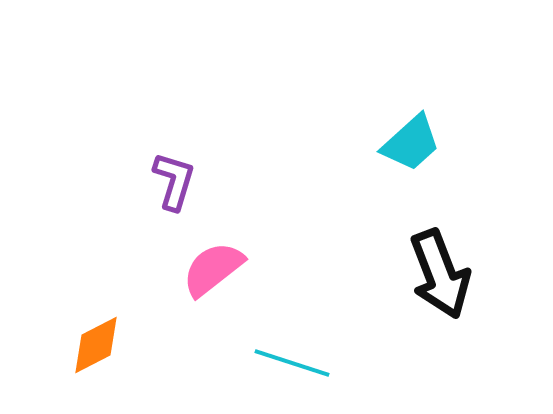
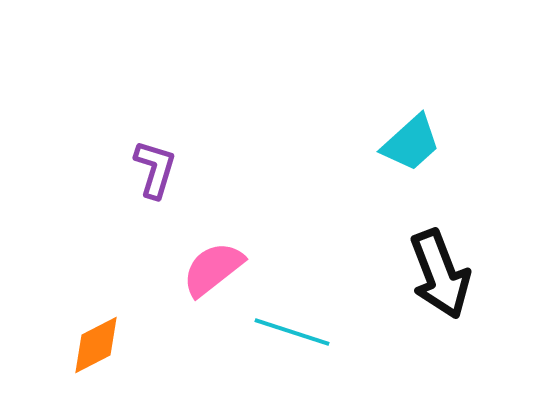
purple L-shape: moved 19 px left, 12 px up
cyan line: moved 31 px up
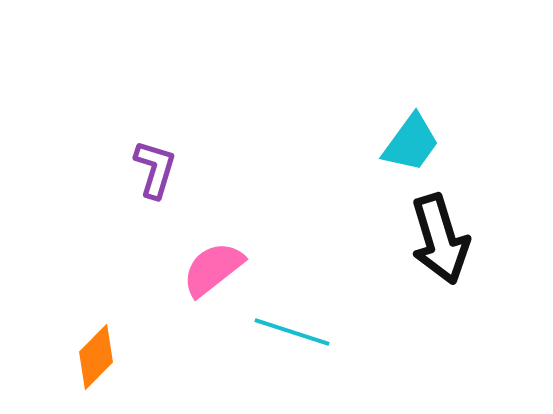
cyan trapezoid: rotated 12 degrees counterclockwise
black arrow: moved 35 px up; rotated 4 degrees clockwise
orange diamond: moved 12 px down; rotated 18 degrees counterclockwise
